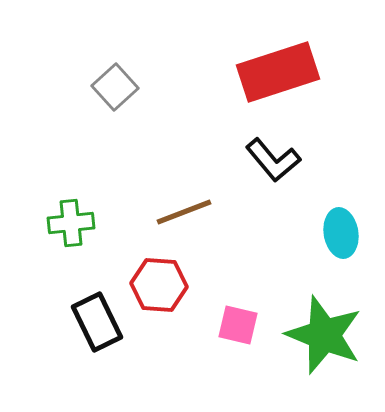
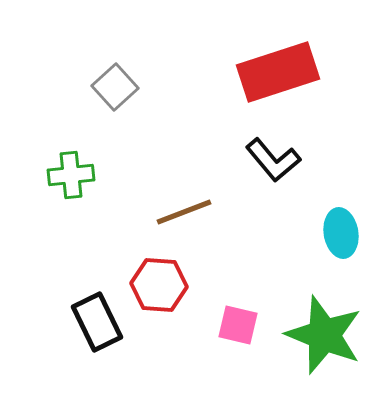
green cross: moved 48 px up
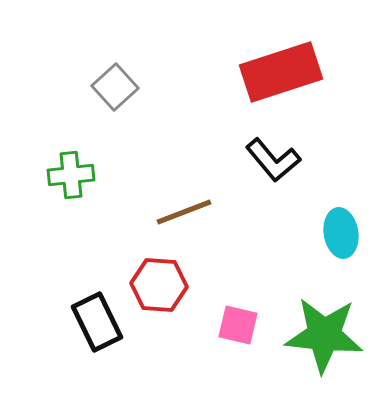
red rectangle: moved 3 px right
green star: rotated 16 degrees counterclockwise
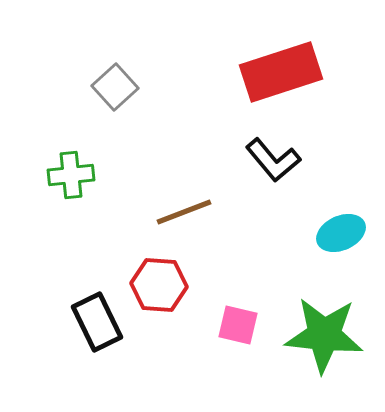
cyan ellipse: rotated 75 degrees clockwise
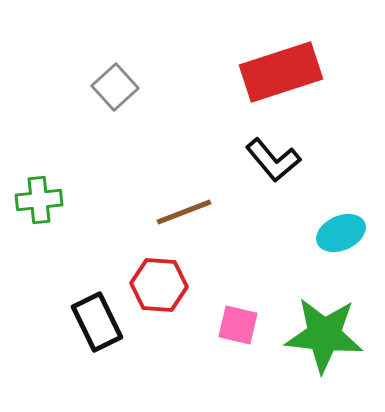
green cross: moved 32 px left, 25 px down
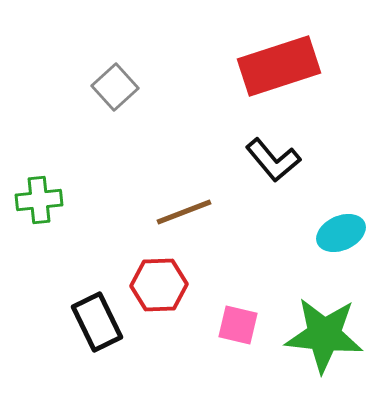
red rectangle: moved 2 px left, 6 px up
red hexagon: rotated 6 degrees counterclockwise
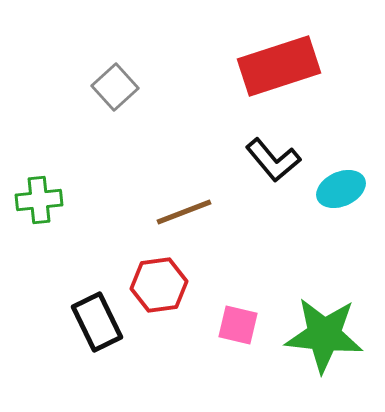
cyan ellipse: moved 44 px up
red hexagon: rotated 6 degrees counterclockwise
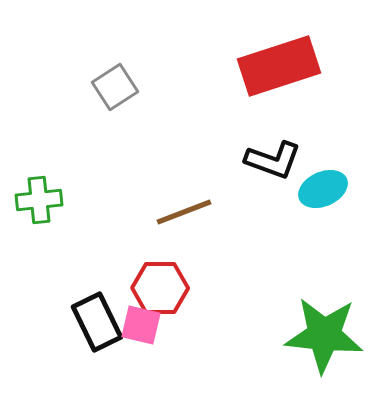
gray square: rotated 9 degrees clockwise
black L-shape: rotated 30 degrees counterclockwise
cyan ellipse: moved 18 px left
red hexagon: moved 1 px right, 3 px down; rotated 8 degrees clockwise
pink square: moved 97 px left
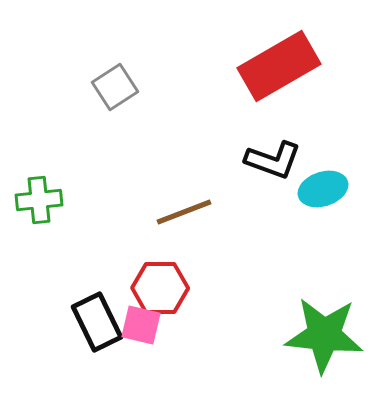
red rectangle: rotated 12 degrees counterclockwise
cyan ellipse: rotated 6 degrees clockwise
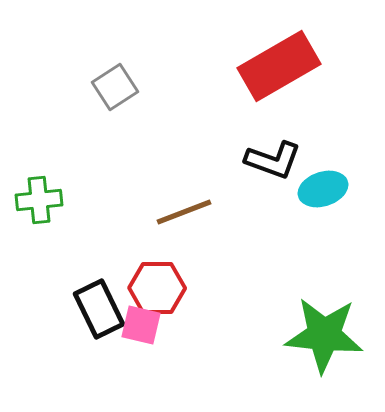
red hexagon: moved 3 px left
black rectangle: moved 2 px right, 13 px up
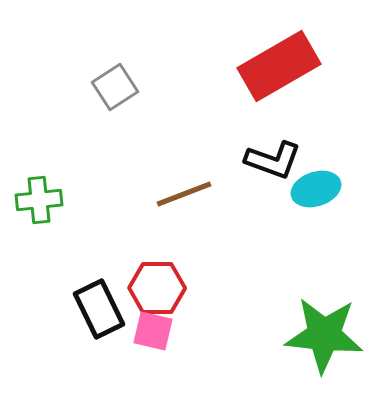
cyan ellipse: moved 7 px left
brown line: moved 18 px up
pink square: moved 12 px right, 6 px down
